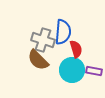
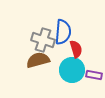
brown semicircle: rotated 120 degrees clockwise
purple rectangle: moved 4 px down
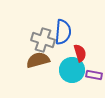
red semicircle: moved 4 px right, 4 px down
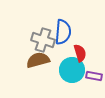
purple rectangle: moved 1 px down
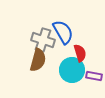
blue semicircle: rotated 35 degrees counterclockwise
brown semicircle: rotated 120 degrees clockwise
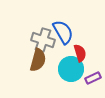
cyan circle: moved 1 px left, 1 px up
purple rectangle: moved 1 px left, 2 px down; rotated 35 degrees counterclockwise
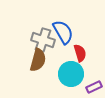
cyan circle: moved 5 px down
purple rectangle: moved 1 px right, 9 px down
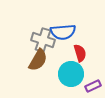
blue semicircle: rotated 115 degrees clockwise
brown semicircle: rotated 15 degrees clockwise
purple rectangle: moved 1 px left, 1 px up
